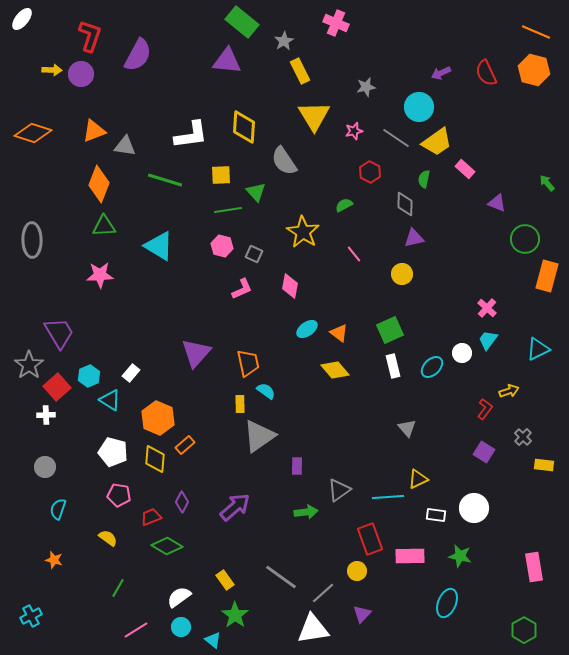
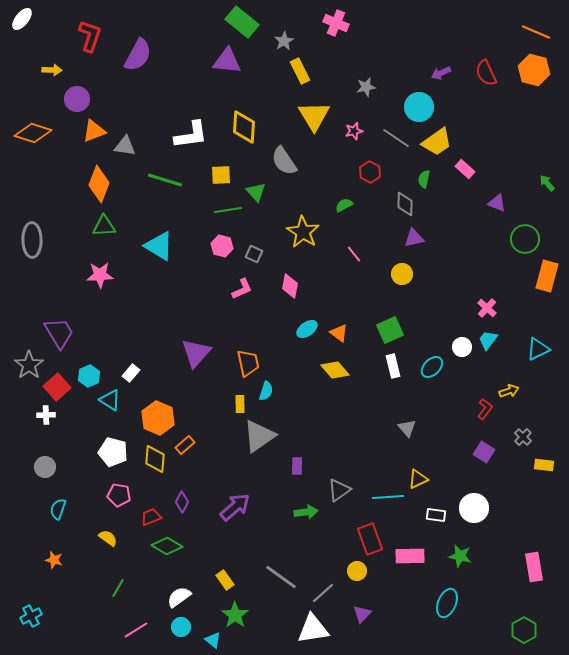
purple circle at (81, 74): moved 4 px left, 25 px down
white circle at (462, 353): moved 6 px up
cyan semicircle at (266, 391): rotated 72 degrees clockwise
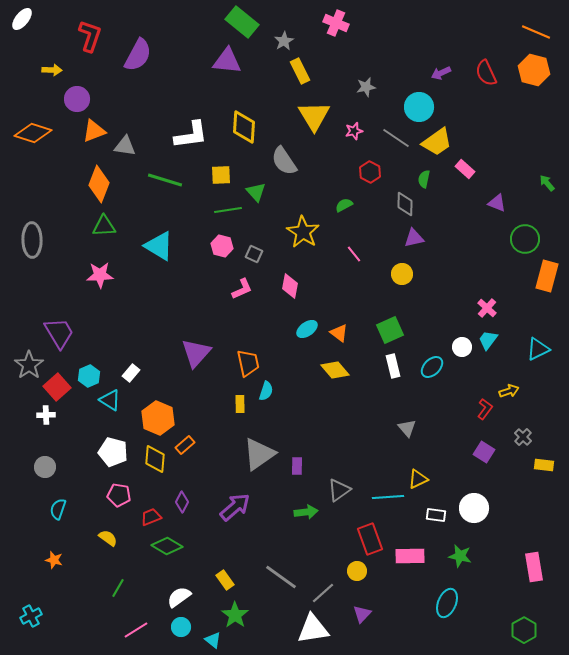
gray triangle at (259, 436): moved 18 px down
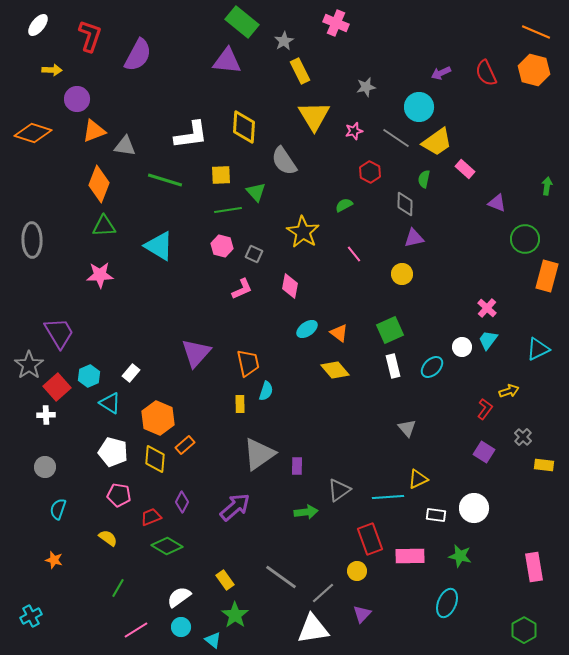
white ellipse at (22, 19): moved 16 px right, 6 px down
green arrow at (547, 183): moved 3 px down; rotated 48 degrees clockwise
cyan triangle at (110, 400): moved 3 px down
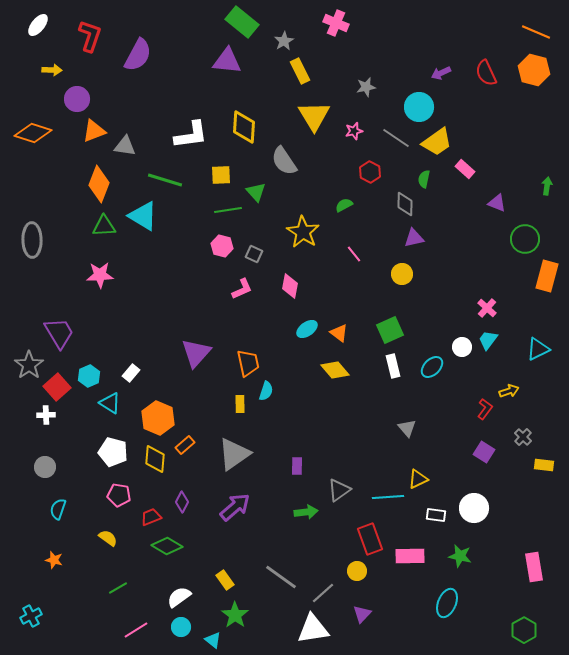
cyan triangle at (159, 246): moved 16 px left, 30 px up
gray triangle at (259, 454): moved 25 px left
green line at (118, 588): rotated 30 degrees clockwise
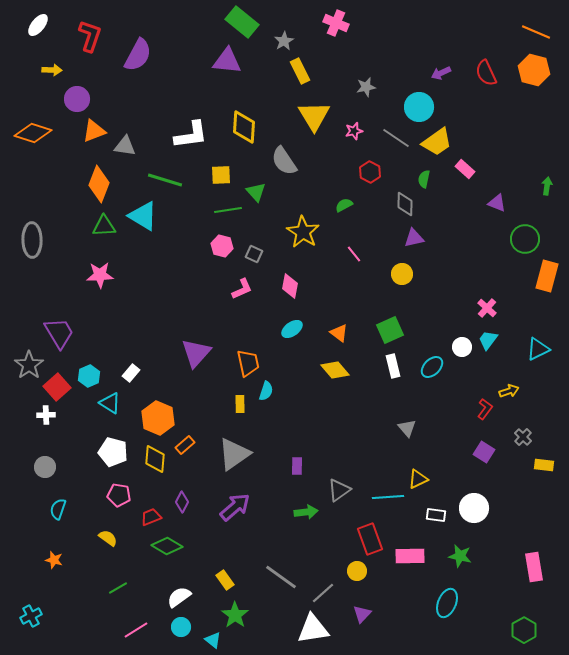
cyan ellipse at (307, 329): moved 15 px left
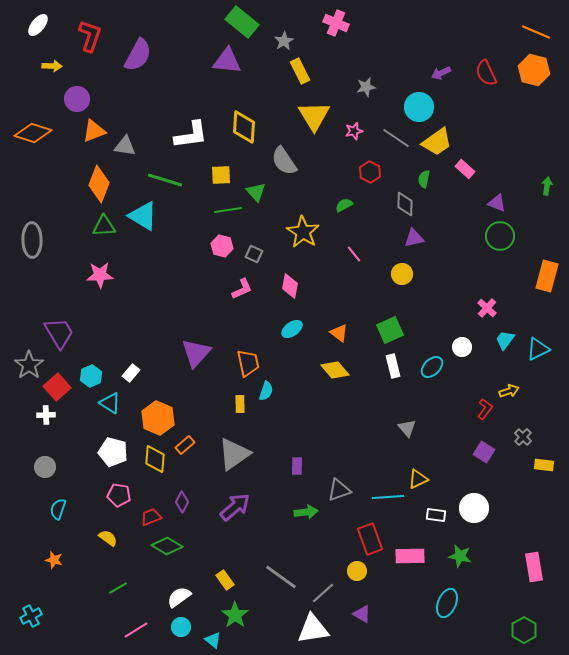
yellow arrow at (52, 70): moved 4 px up
green circle at (525, 239): moved 25 px left, 3 px up
cyan trapezoid at (488, 340): moved 17 px right
cyan hexagon at (89, 376): moved 2 px right
gray triangle at (339, 490): rotated 15 degrees clockwise
purple triangle at (362, 614): rotated 42 degrees counterclockwise
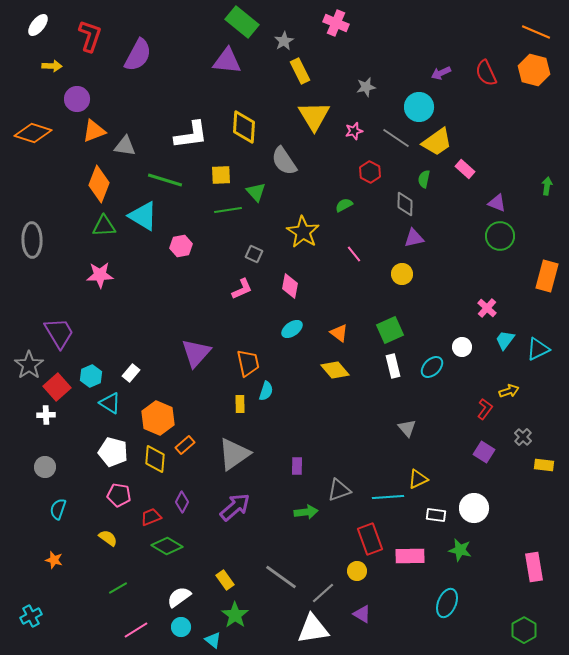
pink hexagon at (222, 246): moved 41 px left; rotated 25 degrees counterclockwise
green star at (460, 556): moved 6 px up
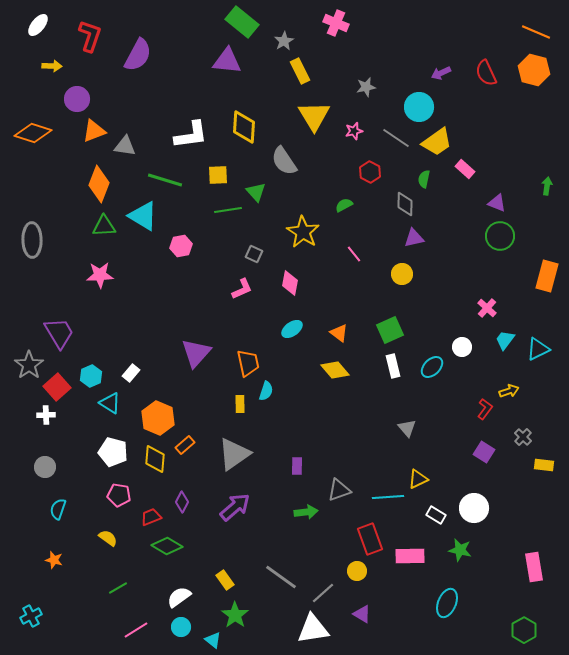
yellow square at (221, 175): moved 3 px left
pink diamond at (290, 286): moved 3 px up
white rectangle at (436, 515): rotated 24 degrees clockwise
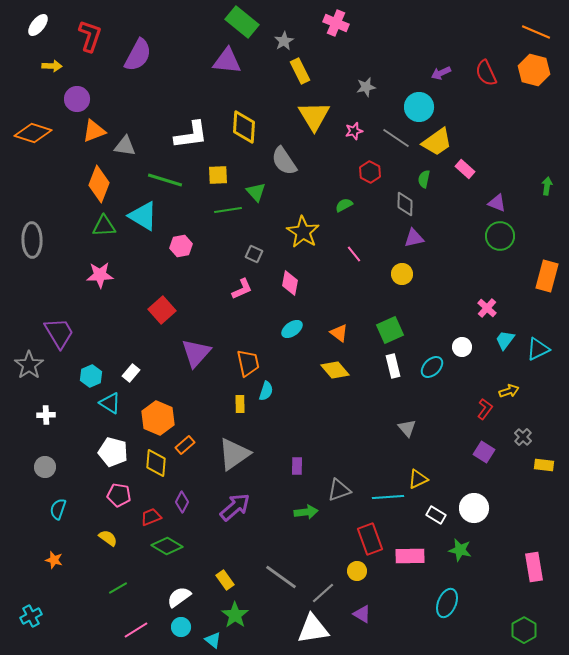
red square at (57, 387): moved 105 px right, 77 px up
yellow diamond at (155, 459): moved 1 px right, 4 px down
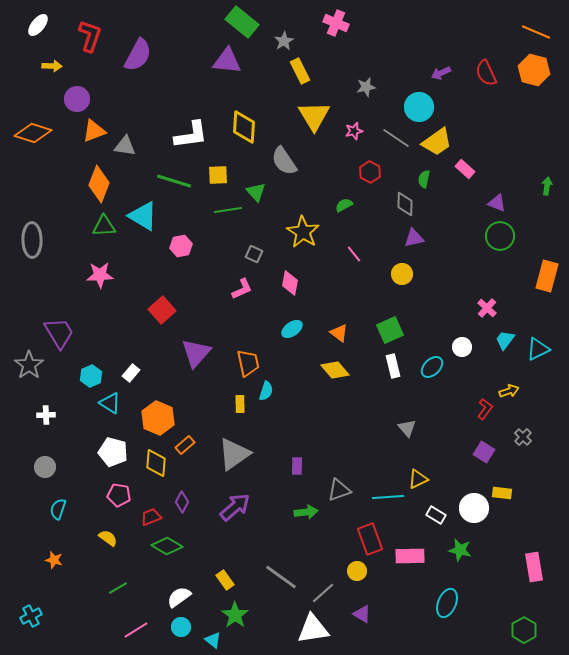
green line at (165, 180): moved 9 px right, 1 px down
yellow rectangle at (544, 465): moved 42 px left, 28 px down
